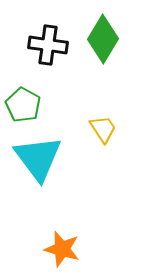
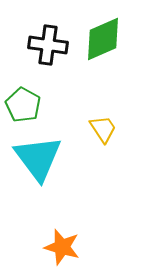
green diamond: rotated 36 degrees clockwise
orange star: moved 2 px up
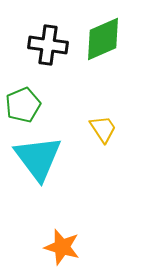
green pentagon: rotated 20 degrees clockwise
